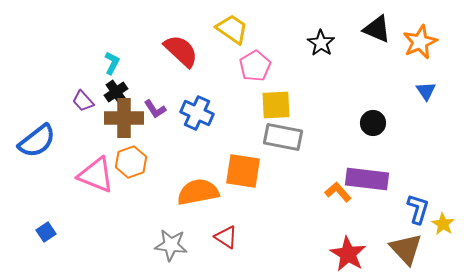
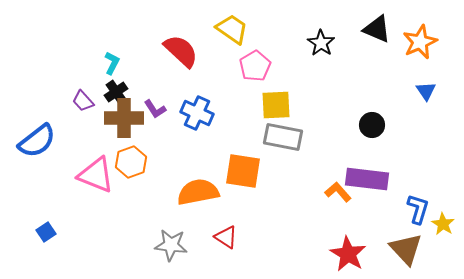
black circle: moved 1 px left, 2 px down
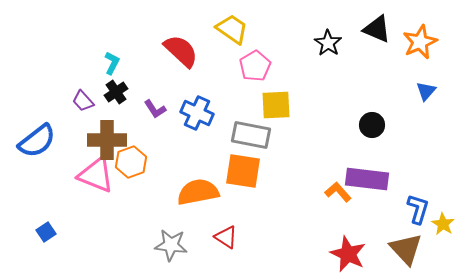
black star: moved 7 px right
blue triangle: rotated 15 degrees clockwise
brown cross: moved 17 px left, 22 px down
gray rectangle: moved 32 px left, 2 px up
red star: rotated 6 degrees counterclockwise
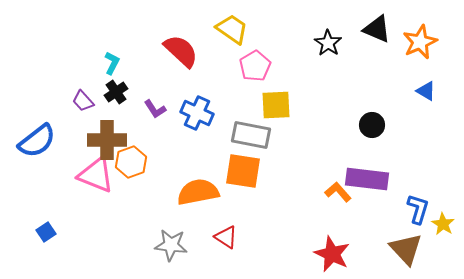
blue triangle: rotated 40 degrees counterclockwise
red star: moved 16 px left
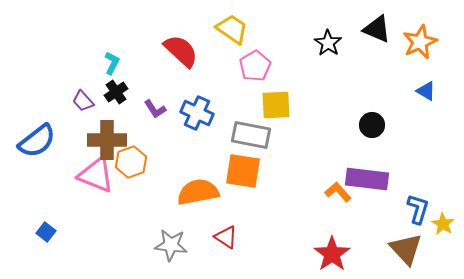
blue square: rotated 18 degrees counterclockwise
red star: rotated 12 degrees clockwise
